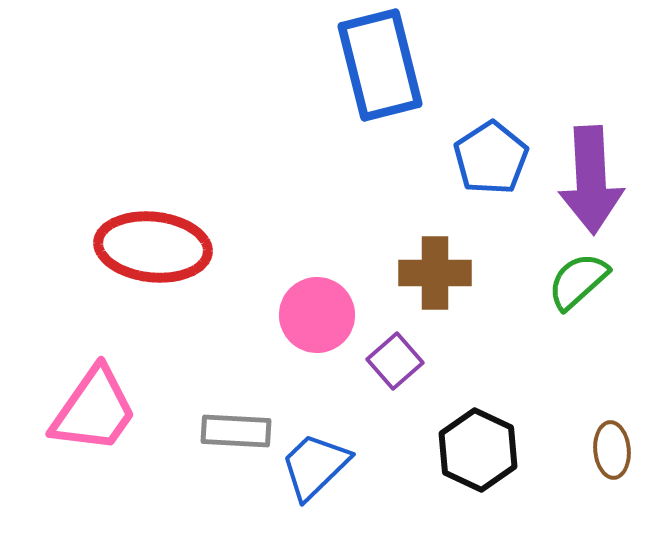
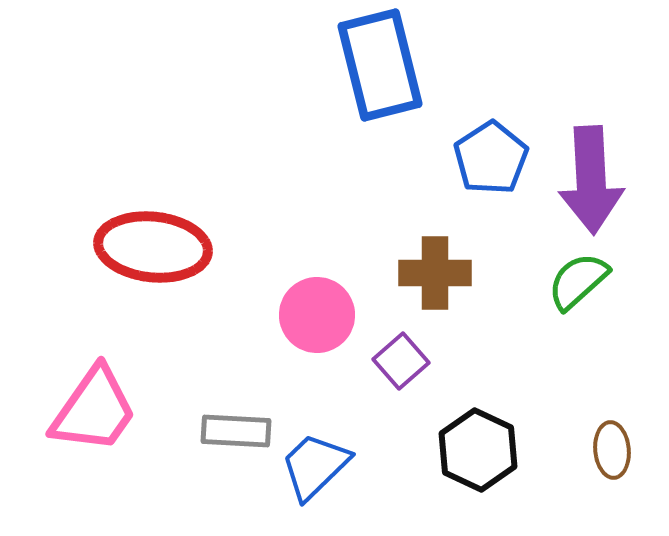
purple square: moved 6 px right
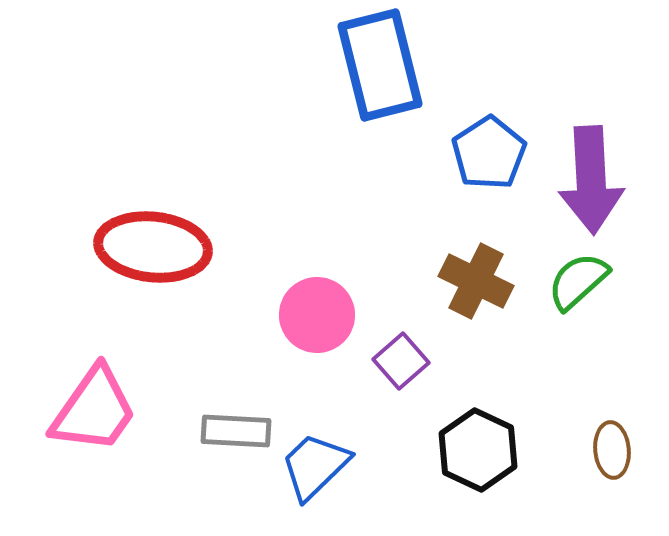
blue pentagon: moved 2 px left, 5 px up
brown cross: moved 41 px right, 8 px down; rotated 26 degrees clockwise
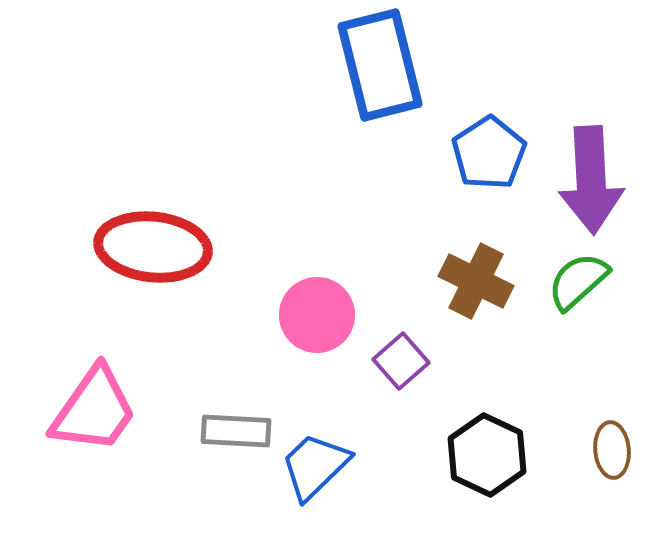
black hexagon: moved 9 px right, 5 px down
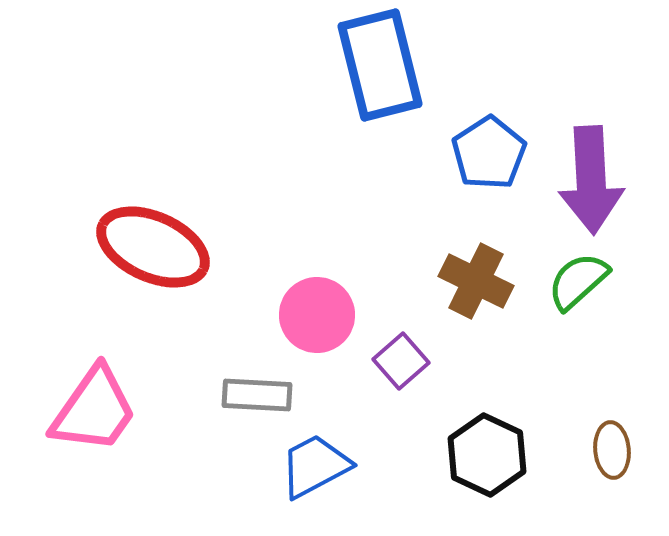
red ellipse: rotated 18 degrees clockwise
gray rectangle: moved 21 px right, 36 px up
blue trapezoid: rotated 16 degrees clockwise
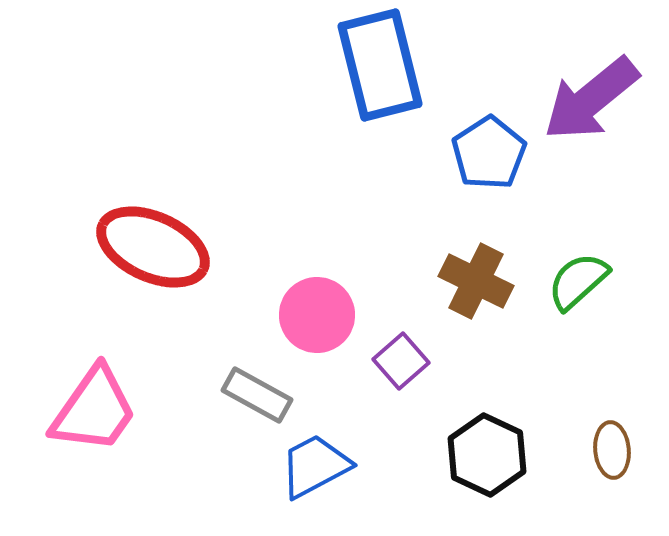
purple arrow: moved 81 px up; rotated 54 degrees clockwise
gray rectangle: rotated 26 degrees clockwise
